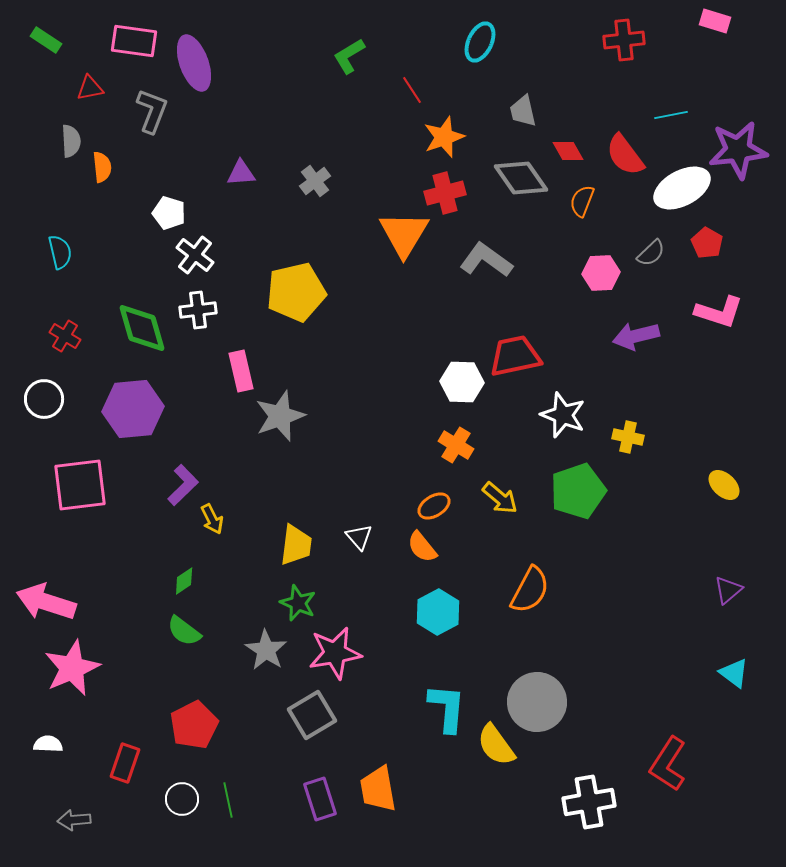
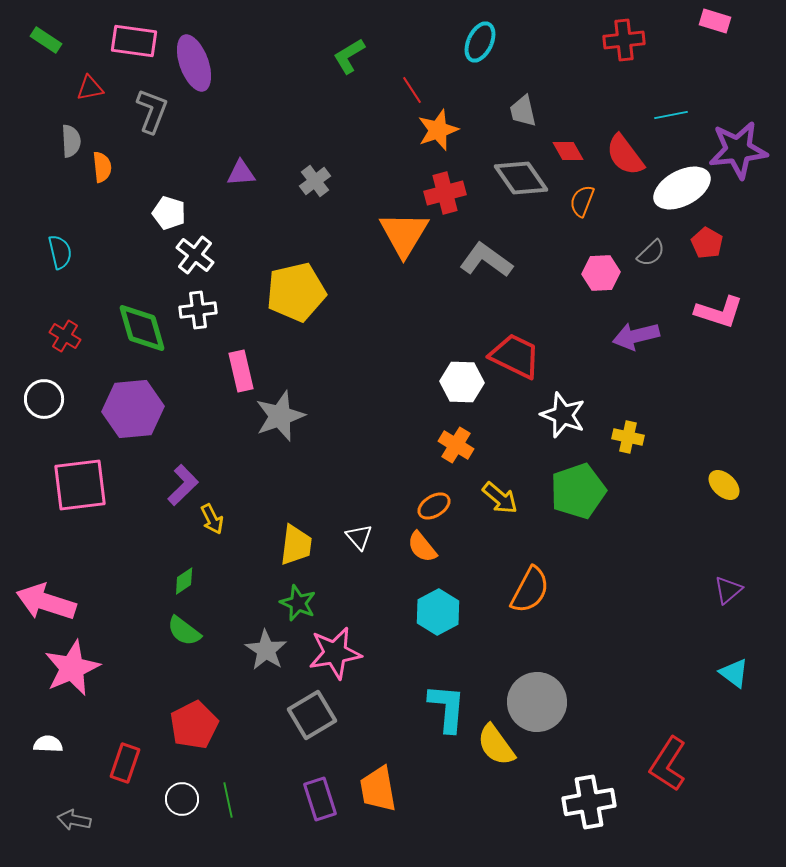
orange star at (444, 137): moved 6 px left, 7 px up
red trapezoid at (515, 356): rotated 38 degrees clockwise
gray arrow at (74, 820): rotated 16 degrees clockwise
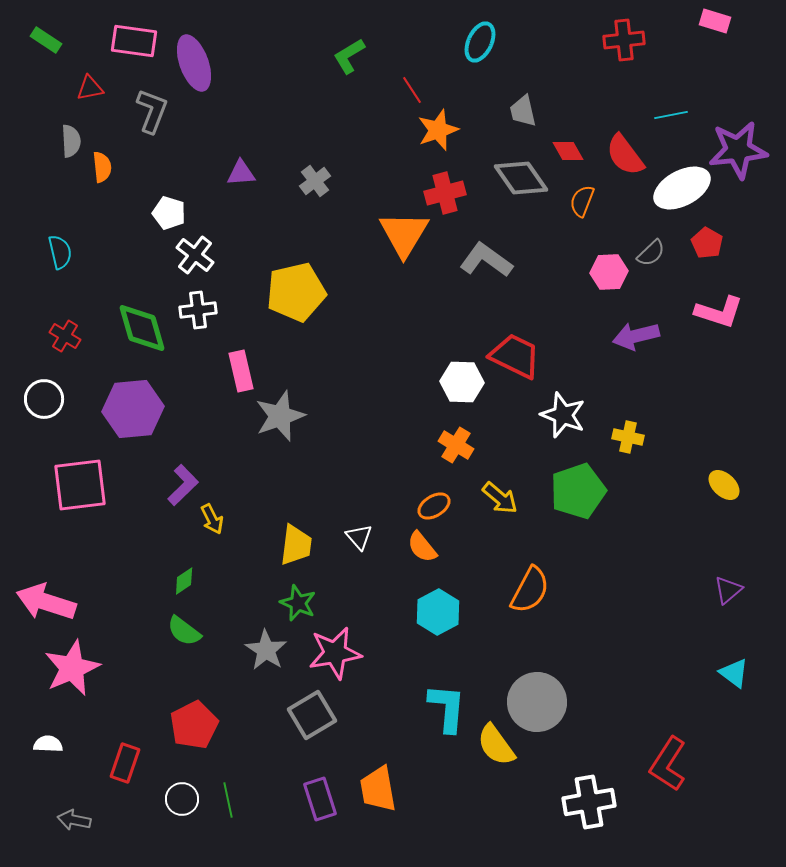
pink hexagon at (601, 273): moved 8 px right, 1 px up
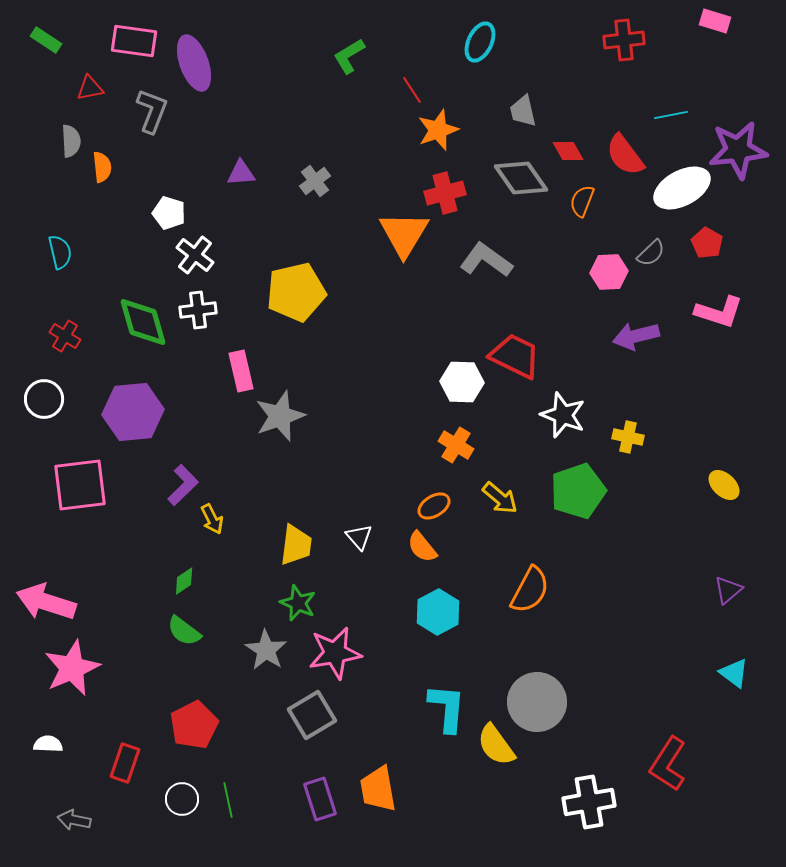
green diamond at (142, 328): moved 1 px right, 6 px up
purple hexagon at (133, 409): moved 3 px down
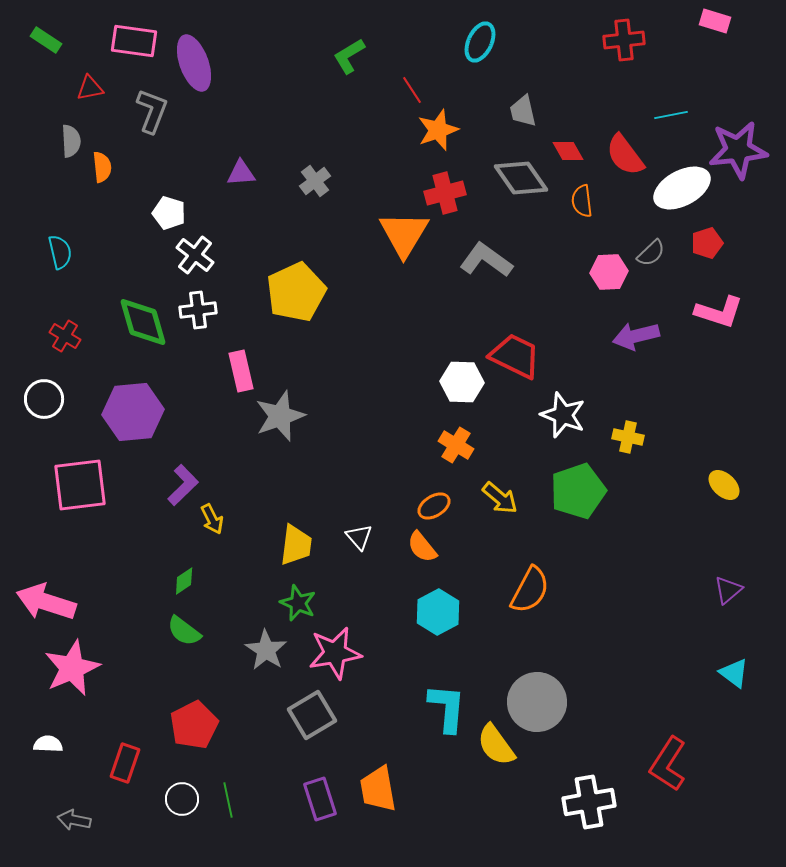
orange semicircle at (582, 201): rotated 28 degrees counterclockwise
red pentagon at (707, 243): rotated 24 degrees clockwise
yellow pentagon at (296, 292): rotated 12 degrees counterclockwise
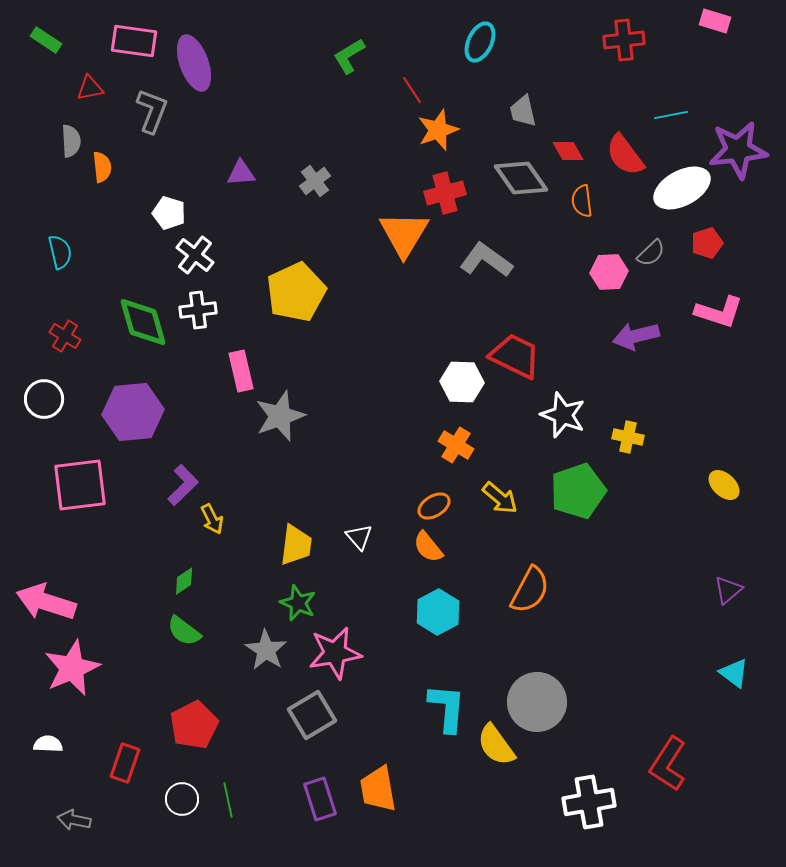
orange semicircle at (422, 547): moved 6 px right
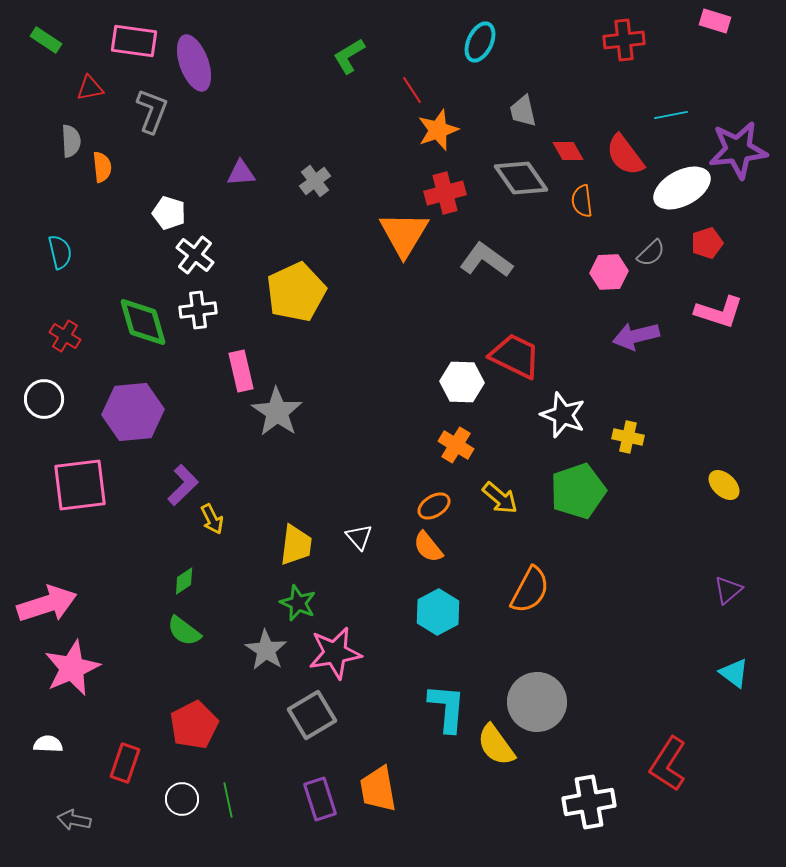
gray star at (280, 416): moved 3 px left, 4 px up; rotated 18 degrees counterclockwise
pink arrow at (46, 602): moved 1 px right, 2 px down; rotated 144 degrees clockwise
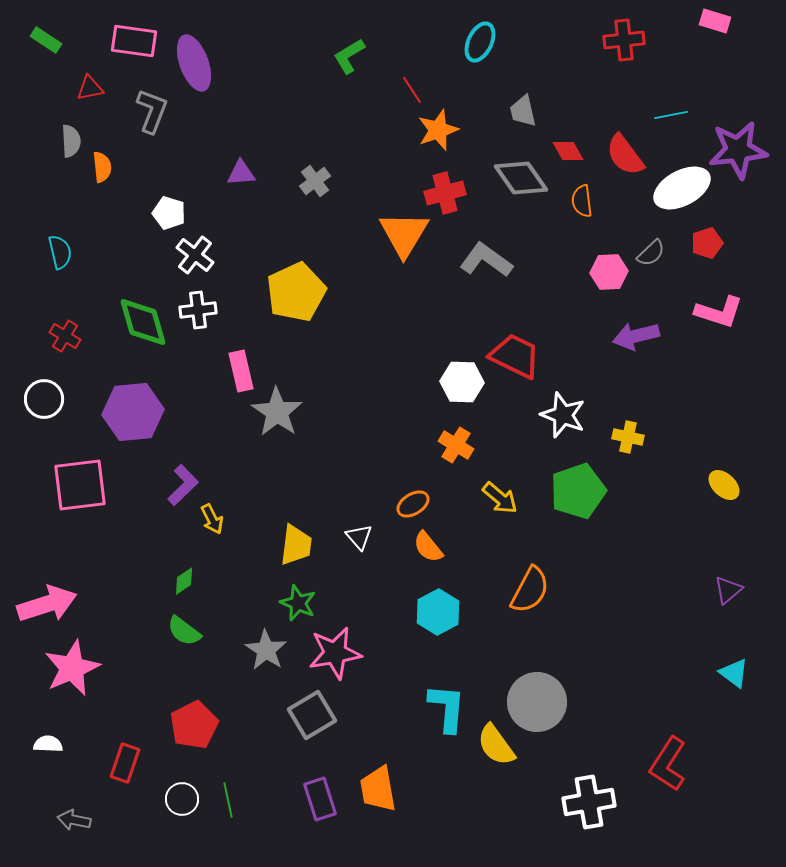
orange ellipse at (434, 506): moved 21 px left, 2 px up
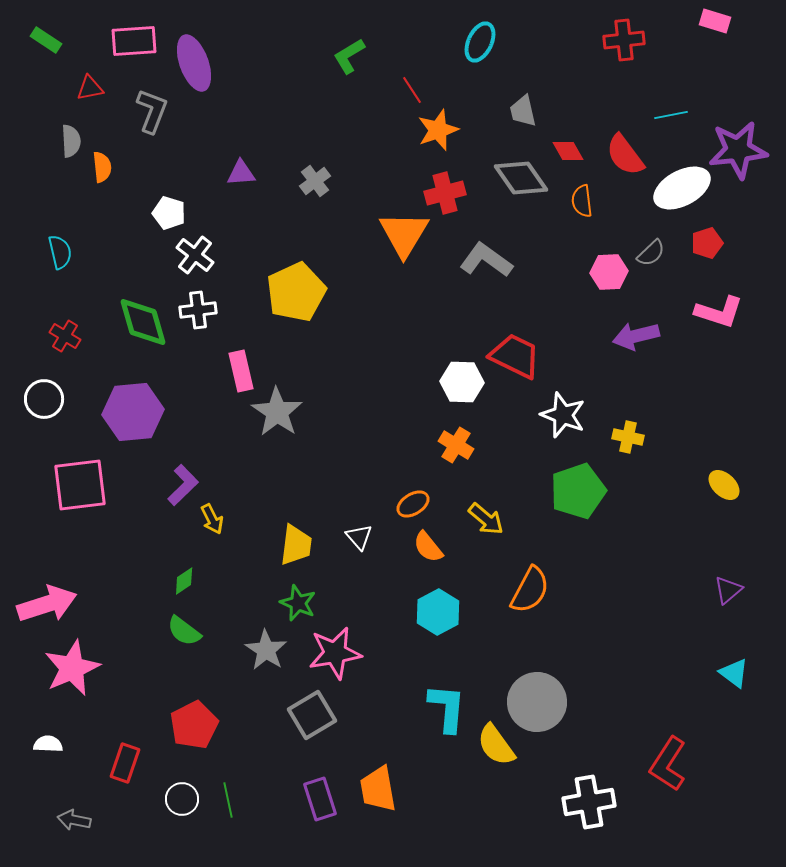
pink rectangle at (134, 41): rotated 12 degrees counterclockwise
yellow arrow at (500, 498): moved 14 px left, 21 px down
